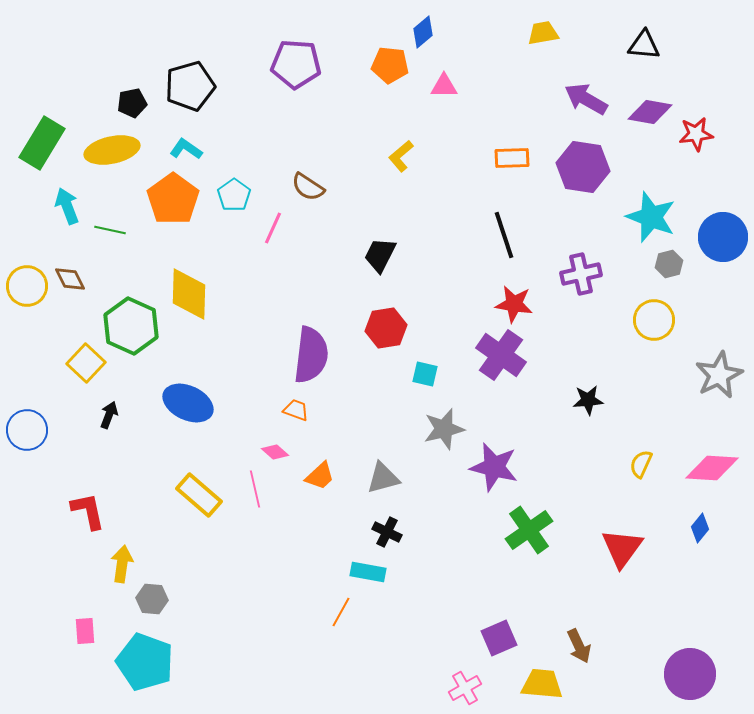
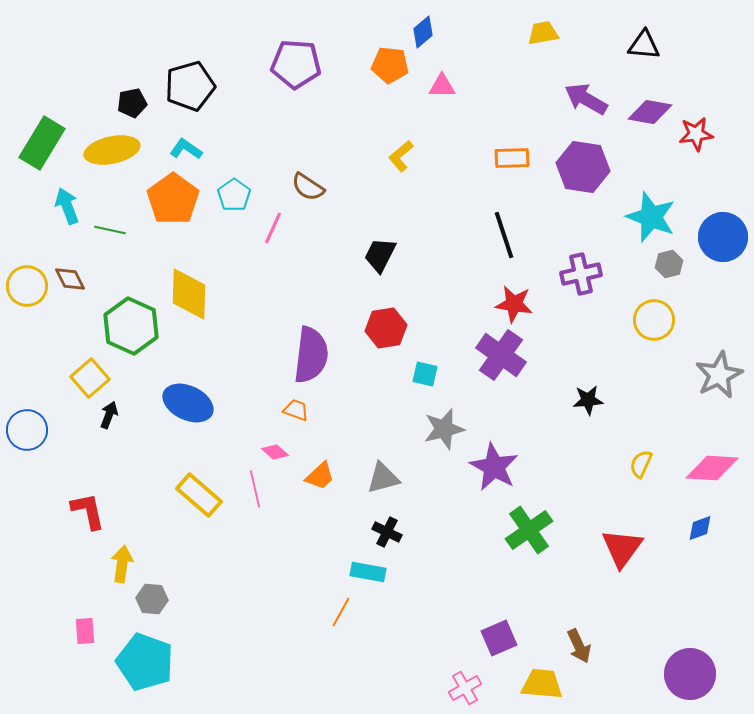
pink triangle at (444, 86): moved 2 px left
yellow square at (86, 363): moved 4 px right, 15 px down; rotated 6 degrees clockwise
purple star at (494, 467): rotated 15 degrees clockwise
blue diamond at (700, 528): rotated 32 degrees clockwise
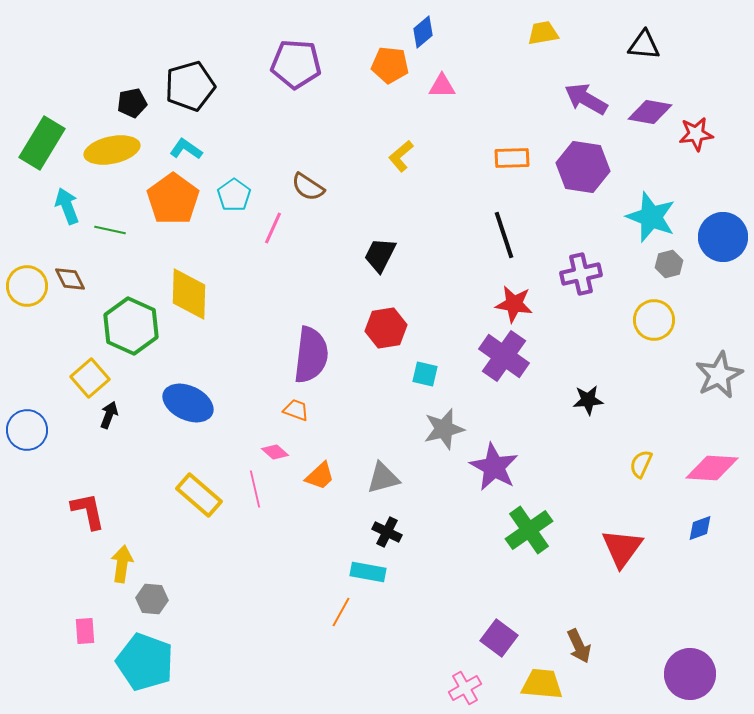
purple cross at (501, 355): moved 3 px right, 1 px down
purple square at (499, 638): rotated 30 degrees counterclockwise
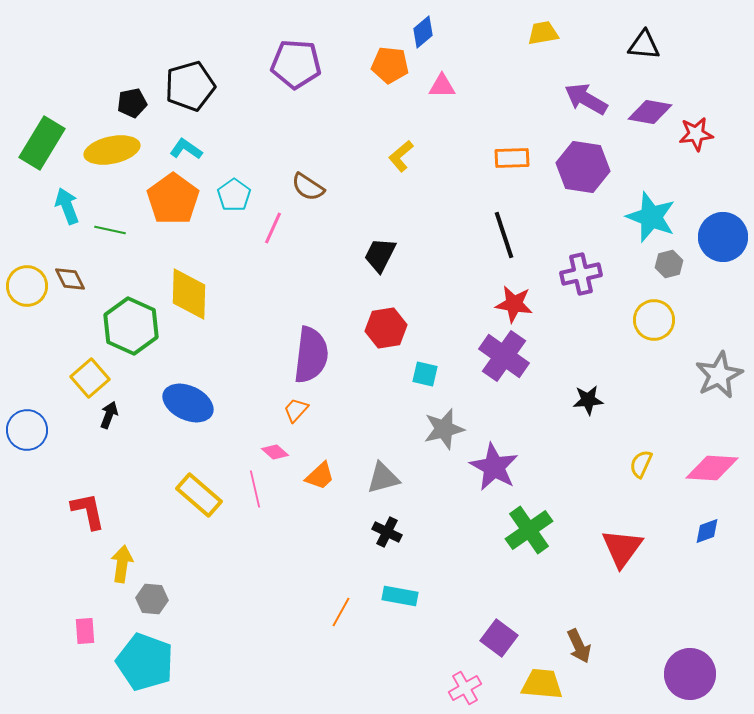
orange trapezoid at (296, 410): rotated 68 degrees counterclockwise
blue diamond at (700, 528): moved 7 px right, 3 px down
cyan rectangle at (368, 572): moved 32 px right, 24 px down
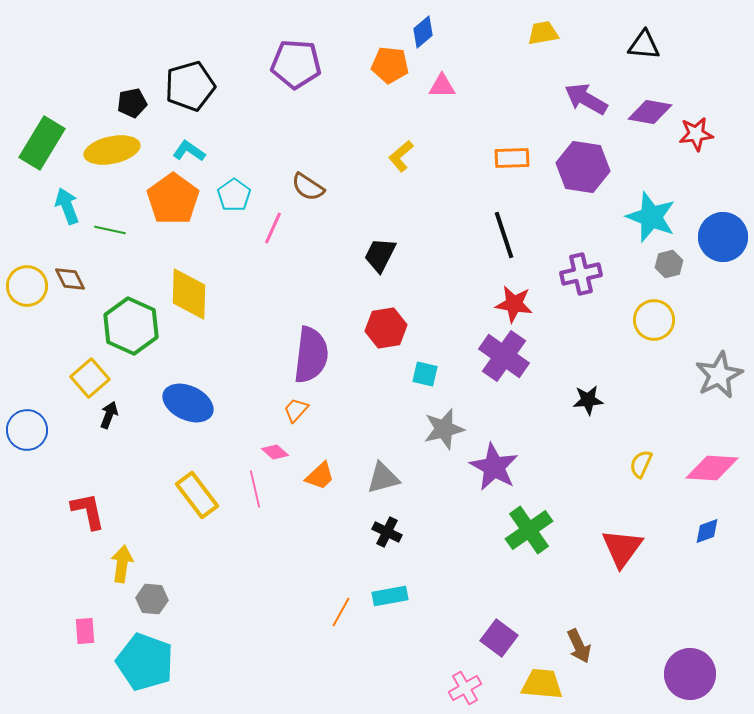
cyan L-shape at (186, 149): moved 3 px right, 2 px down
yellow rectangle at (199, 495): moved 2 px left; rotated 12 degrees clockwise
cyan rectangle at (400, 596): moved 10 px left; rotated 20 degrees counterclockwise
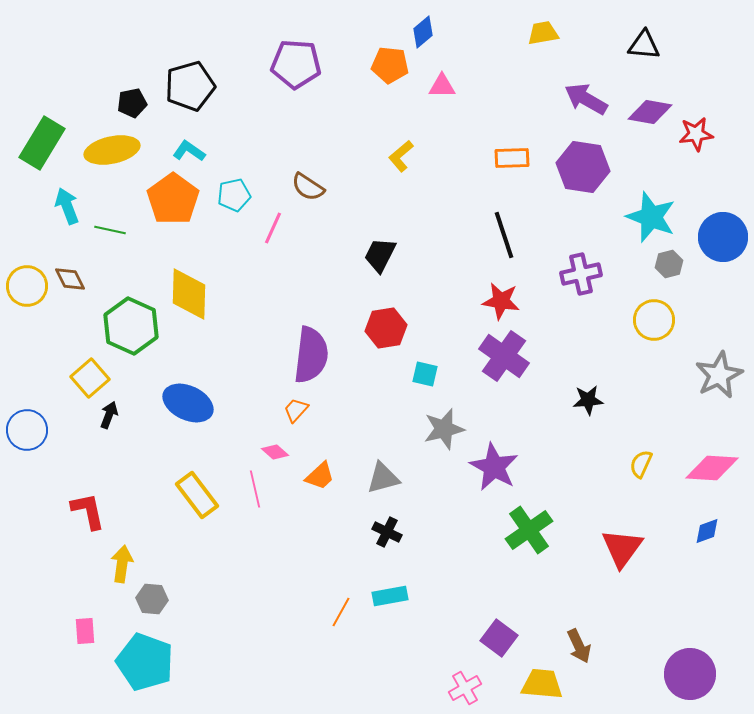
cyan pentagon at (234, 195): rotated 24 degrees clockwise
red star at (514, 304): moved 13 px left, 3 px up
